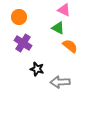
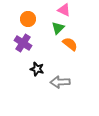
orange circle: moved 9 px right, 2 px down
green triangle: rotated 48 degrees clockwise
orange semicircle: moved 2 px up
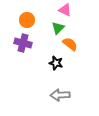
pink triangle: moved 1 px right
orange circle: moved 1 px left, 1 px down
purple cross: rotated 18 degrees counterclockwise
black star: moved 19 px right, 6 px up
gray arrow: moved 13 px down
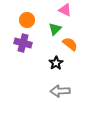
green triangle: moved 3 px left, 1 px down
black star: rotated 24 degrees clockwise
gray arrow: moved 4 px up
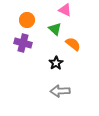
green triangle: rotated 32 degrees counterclockwise
orange semicircle: moved 3 px right
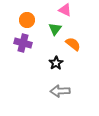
green triangle: rotated 24 degrees clockwise
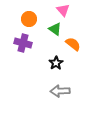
pink triangle: moved 2 px left; rotated 24 degrees clockwise
orange circle: moved 2 px right, 1 px up
green triangle: rotated 32 degrees counterclockwise
